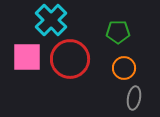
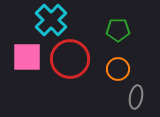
green pentagon: moved 2 px up
orange circle: moved 6 px left, 1 px down
gray ellipse: moved 2 px right, 1 px up
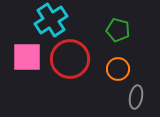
cyan cross: rotated 12 degrees clockwise
green pentagon: rotated 15 degrees clockwise
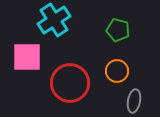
cyan cross: moved 3 px right
red circle: moved 24 px down
orange circle: moved 1 px left, 2 px down
gray ellipse: moved 2 px left, 4 px down
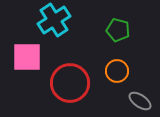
gray ellipse: moved 6 px right; rotated 65 degrees counterclockwise
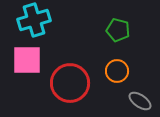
cyan cross: moved 20 px left; rotated 16 degrees clockwise
pink square: moved 3 px down
